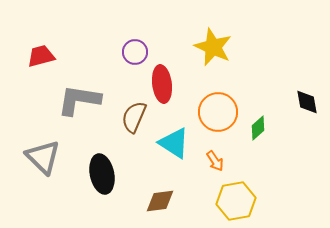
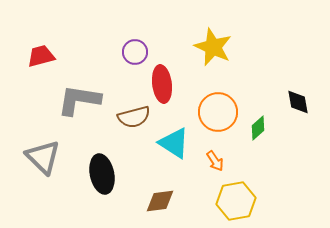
black diamond: moved 9 px left
brown semicircle: rotated 128 degrees counterclockwise
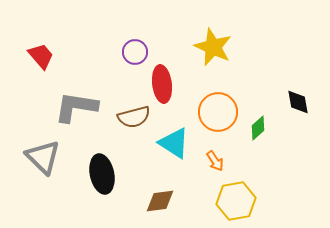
red trapezoid: rotated 64 degrees clockwise
gray L-shape: moved 3 px left, 7 px down
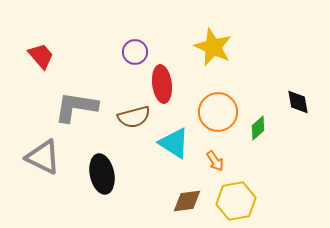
gray triangle: rotated 18 degrees counterclockwise
brown diamond: moved 27 px right
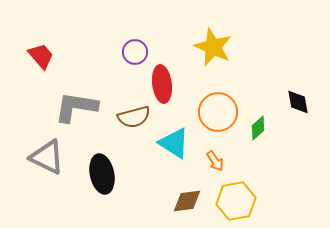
gray triangle: moved 4 px right
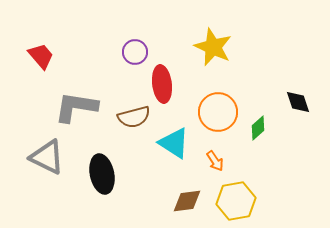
black diamond: rotated 8 degrees counterclockwise
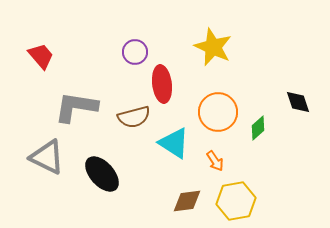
black ellipse: rotated 30 degrees counterclockwise
